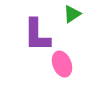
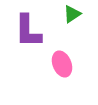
purple L-shape: moved 9 px left, 4 px up
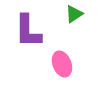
green triangle: moved 2 px right
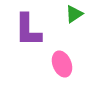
purple L-shape: moved 1 px up
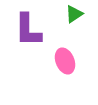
pink ellipse: moved 3 px right, 3 px up
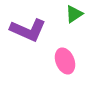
purple L-shape: rotated 66 degrees counterclockwise
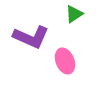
purple L-shape: moved 3 px right, 7 px down
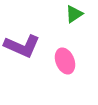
purple L-shape: moved 9 px left, 9 px down
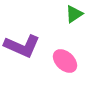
pink ellipse: rotated 25 degrees counterclockwise
